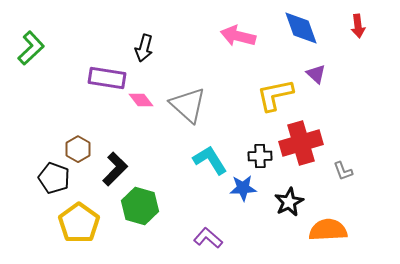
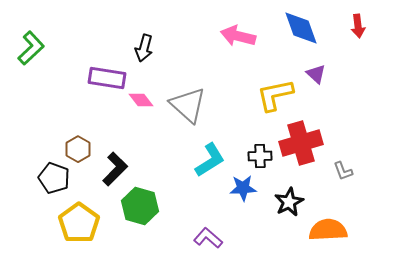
cyan L-shape: rotated 90 degrees clockwise
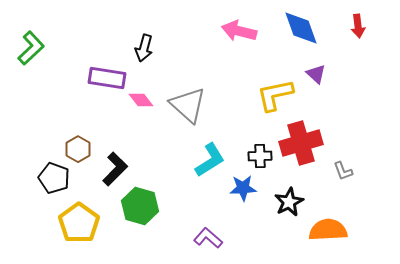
pink arrow: moved 1 px right, 5 px up
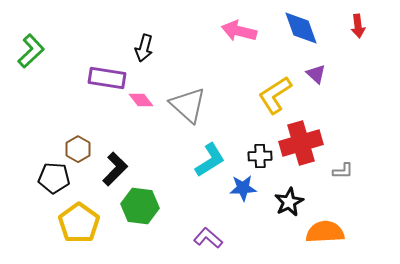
green L-shape: moved 3 px down
yellow L-shape: rotated 21 degrees counterclockwise
gray L-shape: rotated 70 degrees counterclockwise
black pentagon: rotated 16 degrees counterclockwise
green hexagon: rotated 9 degrees counterclockwise
orange semicircle: moved 3 px left, 2 px down
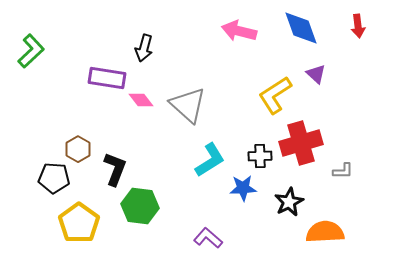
black L-shape: rotated 24 degrees counterclockwise
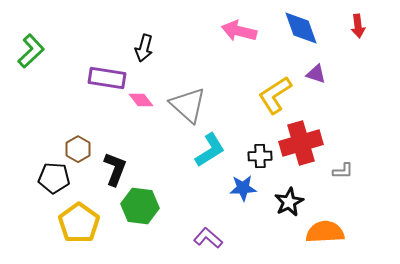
purple triangle: rotated 25 degrees counterclockwise
cyan L-shape: moved 10 px up
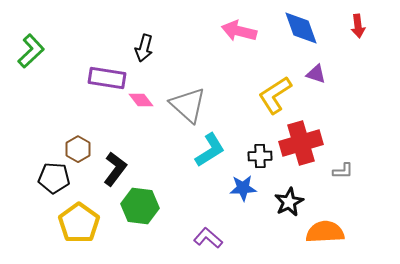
black L-shape: rotated 16 degrees clockwise
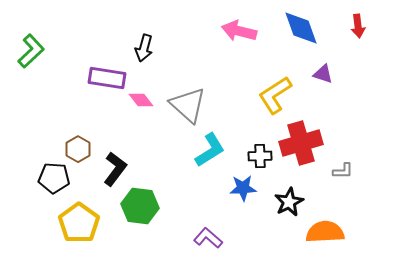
purple triangle: moved 7 px right
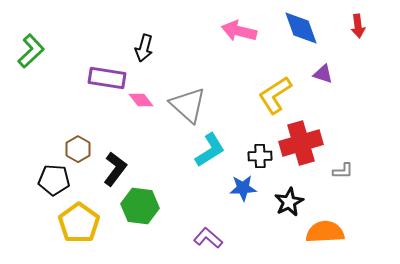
black pentagon: moved 2 px down
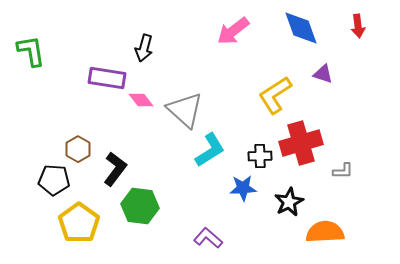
pink arrow: moved 6 px left; rotated 52 degrees counterclockwise
green L-shape: rotated 56 degrees counterclockwise
gray triangle: moved 3 px left, 5 px down
